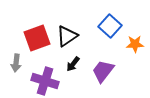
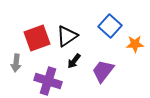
black arrow: moved 1 px right, 3 px up
purple cross: moved 3 px right
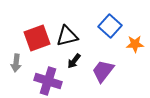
black triangle: rotated 20 degrees clockwise
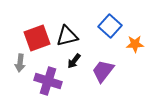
gray arrow: moved 4 px right
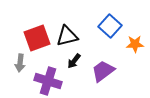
purple trapezoid: rotated 15 degrees clockwise
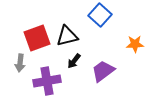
blue square: moved 10 px left, 11 px up
purple cross: moved 1 px left; rotated 28 degrees counterclockwise
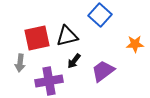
red square: rotated 8 degrees clockwise
purple cross: moved 2 px right
